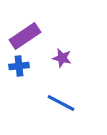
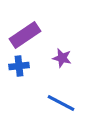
purple rectangle: moved 1 px up
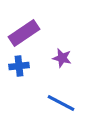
purple rectangle: moved 1 px left, 2 px up
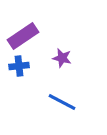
purple rectangle: moved 1 px left, 3 px down
blue line: moved 1 px right, 1 px up
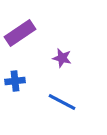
purple rectangle: moved 3 px left, 3 px up
blue cross: moved 4 px left, 15 px down
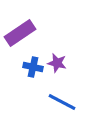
purple star: moved 5 px left, 5 px down
blue cross: moved 18 px right, 14 px up; rotated 18 degrees clockwise
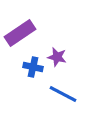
purple star: moved 6 px up
blue line: moved 1 px right, 8 px up
